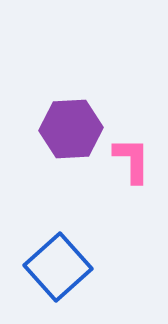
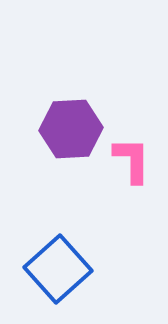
blue square: moved 2 px down
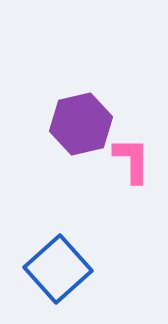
purple hexagon: moved 10 px right, 5 px up; rotated 10 degrees counterclockwise
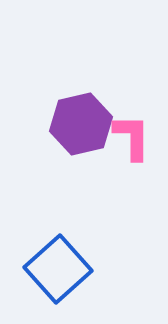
pink L-shape: moved 23 px up
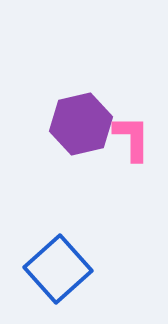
pink L-shape: moved 1 px down
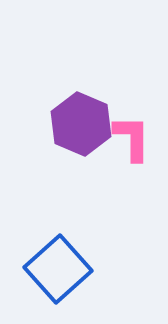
purple hexagon: rotated 24 degrees counterclockwise
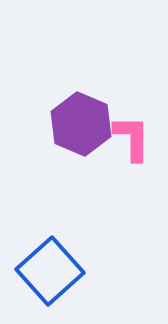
blue square: moved 8 px left, 2 px down
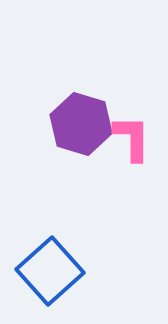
purple hexagon: rotated 6 degrees counterclockwise
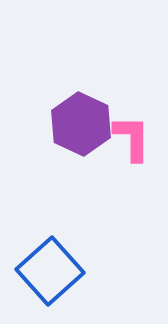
purple hexagon: rotated 8 degrees clockwise
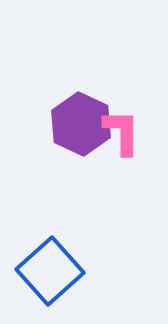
pink L-shape: moved 10 px left, 6 px up
